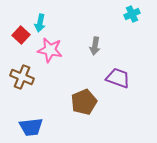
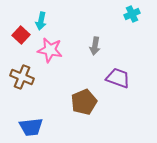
cyan arrow: moved 1 px right, 2 px up
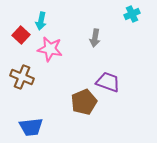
gray arrow: moved 8 px up
pink star: moved 1 px up
purple trapezoid: moved 10 px left, 4 px down
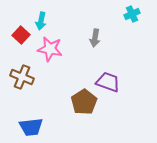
brown pentagon: rotated 10 degrees counterclockwise
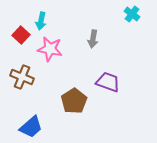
cyan cross: rotated 28 degrees counterclockwise
gray arrow: moved 2 px left, 1 px down
brown pentagon: moved 10 px left, 1 px up
blue trapezoid: rotated 35 degrees counterclockwise
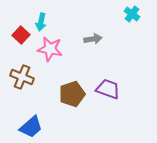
cyan arrow: moved 1 px down
gray arrow: rotated 108 degrees counterclockwise
purple trapezoid: moved 7 px down
brown pentagon: moved 2 px left, 7 px up; rotated 15 degrees clockwise
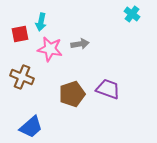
red square: moved 1 px left, 1 px up; rotated 36 degrees clockwise
gray arrow: moved 13 px left, 5 px down
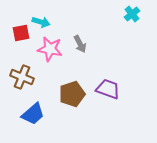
cyan cross: rotated 14 degrees clockwise
cyan arrow: rotated 84 degrees counterclockwise
red square: moved 1 px right, 1 px up
gray arrow: rotated 72 degrees clockwise
blue trapezoid: moved 2 px right, 13 px up
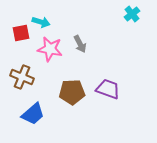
brown pentagon: moved 2 px up; rotated 15 degrees clockwise
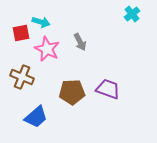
gray arrow: moved 2 px up
pink star: moved 3 px left; rotated 15 degrees clockwise
blue trapezoid: moved 3 px right, 3 px down
